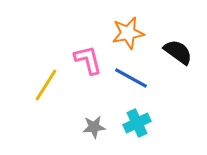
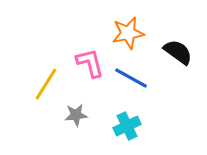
pink L-shape: moved 2 px right, 3 px down
yellow line: moved 1 px up
cyan cross: moved 10 px left, 3 px down
gray star: moved 18 px left, 12 px up
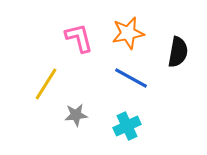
black semicircle: rotated 64 degrees clockwise
pink L-shape: moved 11 px left, 25 px up
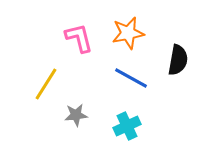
black semicircle: moved 8 px down
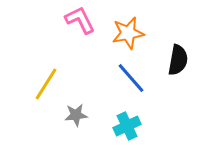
pink L-shape: moved 1 px right, 18 px up; rotated 12 degrees counterclockwise
blue line: rotated 20 degrees clockwise
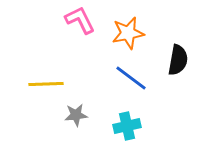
blue line: rotated 12 degrees counterclockwise
yellow line: rotated 56 degrees clockwise
cyan cross: rotated 12 degrees clockwise
